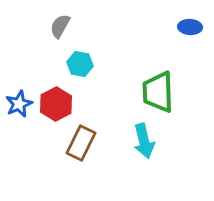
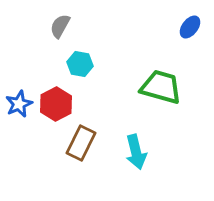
blue ellipse: rotated 55 degrees counterclockwise
green trapezoid: moved 3 px right, 5 px up; rotated 108 degrees clockwise
cyan arrow: moved 8 px left, 11 px down
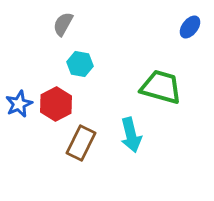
gray semicircle: moved 3 px right, 2 px up
cyan arrow: moved 5 px left, 17 px up
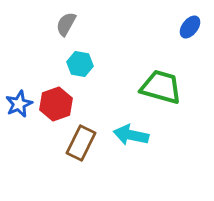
gray semicircle: moved 3 px right
red hexagon: rotated 8 degrees clockwise
cyan arrow: rotated 116 degrees clockwise
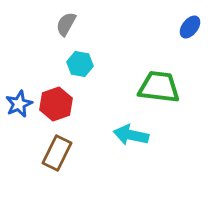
green trapezoid: moved 2 px left; rotated 9 degrees counterclockwise
brown rectangle: moved 24 px left, 10 px down
